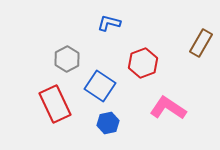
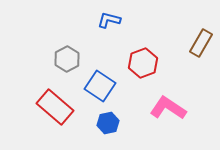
blue L-shape: moved 3 px up
red rectangle: moved 3 px down; rotated 24 degrees counterclockwise
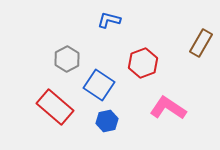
blue square: moved 1 px left, 1 px up
blue hexagon: moved 1 px left, 2 px up
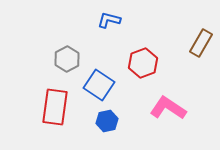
red rectangle: rotated 57 degrees clockwise
